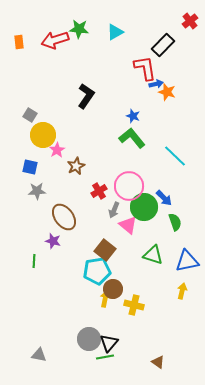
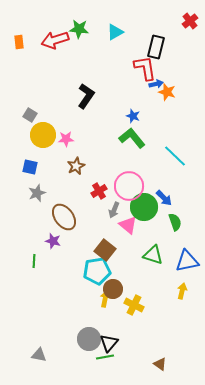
black rectangle at (163, 45): moved 7 px left, 2 px down; rotated 30 degrees counterclockwise
pink star at (57, 150): moved 9 px right, 11 px up; rotated 28 degrees clockwise
gray star at (37, 191): moved 2 px down; rotated 18 degrees counterclockwise
yellow cross at (134, 305): rotated 12 degrees clockwise
brown triangle at (158, 362): moved 2 px right, 2 px down
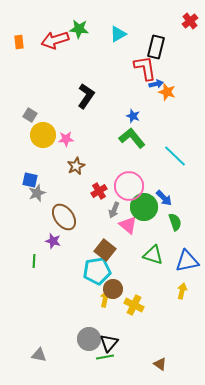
cyan triangle at (115, 32): moved 3 px right, 2 px down
blue square at (30, 167): moved 13 px down
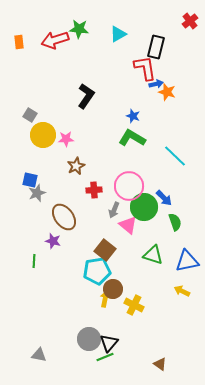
green L-shape at (132, 138): rotated 20 degrees counterclockwise
red cross at (99, 191): moved 5 px left, 1 px up; rotated 28 degrees clockwise
yellow arrow at (182, 291): rotated 77 degrees counterclockwise
green line at (105, 357): rotated 12 degrees counterclockwise
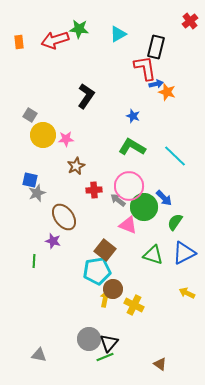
green L-shape at (132, 138): moved 9 px down
gray arrow at (114, 210): moved 4 px right, 10 px up; rotated 105 degrees clockwise
green semicircle at (175, 222): rotated 126 degrees counterclockwise
pink triangle at (128, 225): rotated 18 degrees counterclockwise
blue triangle at (187, 261): moved 3 px left, 8 px up; rotated 15 degrees counterclockwise
yellow arrow at (182, 291): moved 5 px right, 2 px down
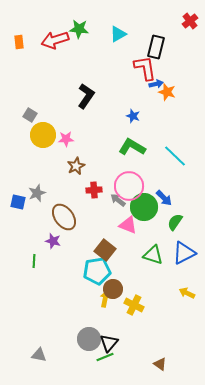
blue square at (30, 180): moved 12 px left, 22 px down
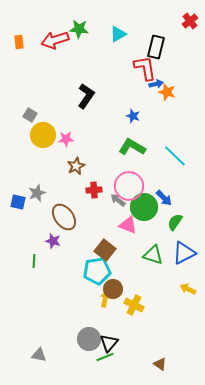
yellow arrow at (187, 293): moved 1 px right, 4 px up
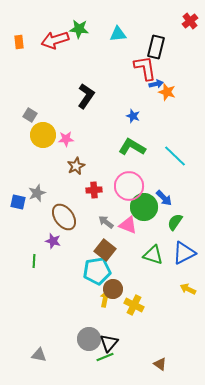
cyan triangle at (118, 34): rotated 24 degrees clockwise
gray arrow at (118, 200): moved 12 px left, 22 px down
